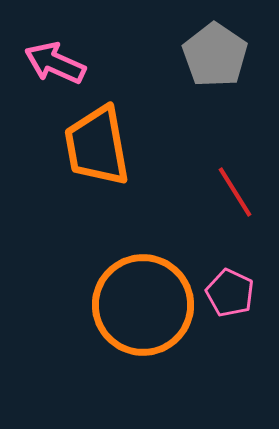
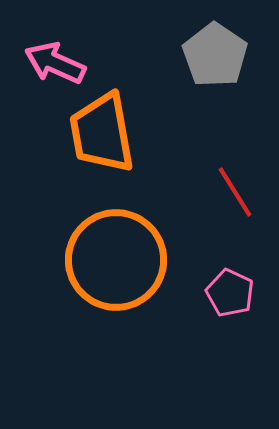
orange trapezoid: moved 5 px right, 13 px up
orange circle: moved 27 px left, 45 px up
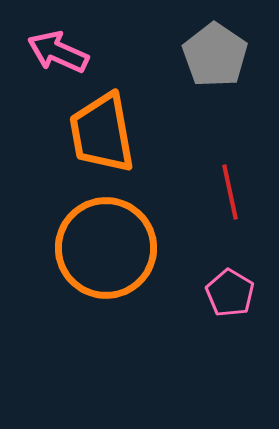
pink arrow: moved 3 px right, 11 px up
red line: moved 5 px left; rotated 20 degrees clockwise
orange circle: moved 10 px left, 12 px up
pink pentagon: rotated 6 degrees clockwise
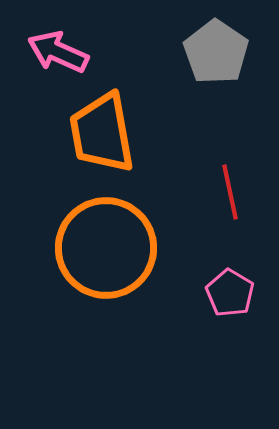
gray pentagon: moved 1 px right, 3 px up
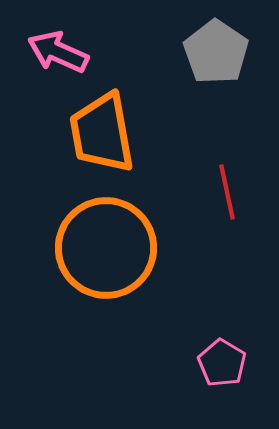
red line: moved 3 px left
pink pentagon: moved 8 px left, 70 px down
